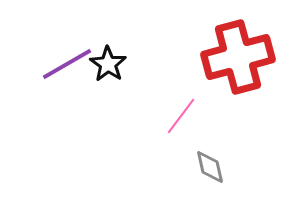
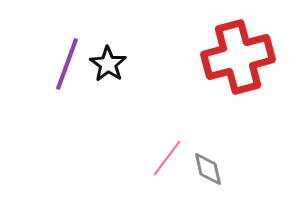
purple line: rotated 40 degrees counterclockwise
pink line: moved 14 px left, 42 px down
gray diamond: moved 2 px left, 2 px down
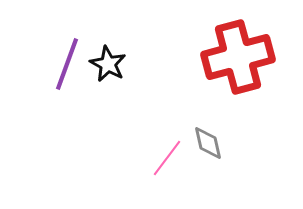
black star: rotated 6 degrees counterclockwise
gray diamond: moved 26 px up
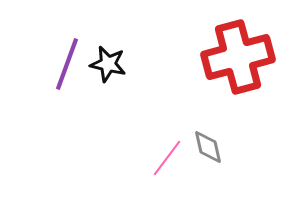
black star: rotated 15 degrees counterclockwise
gray diamond: moved 4 px down
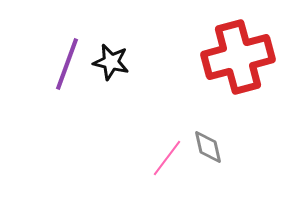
black star: moved 3 px right, 2 px up
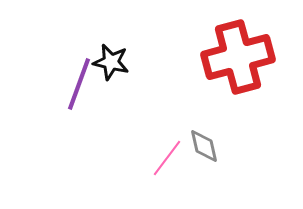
purple line: moved 12 px right, 20 px down
gray diamond: moved 4 px left, 1 px up
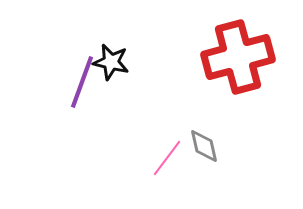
purple line: moved 3 px right, 2 px up
